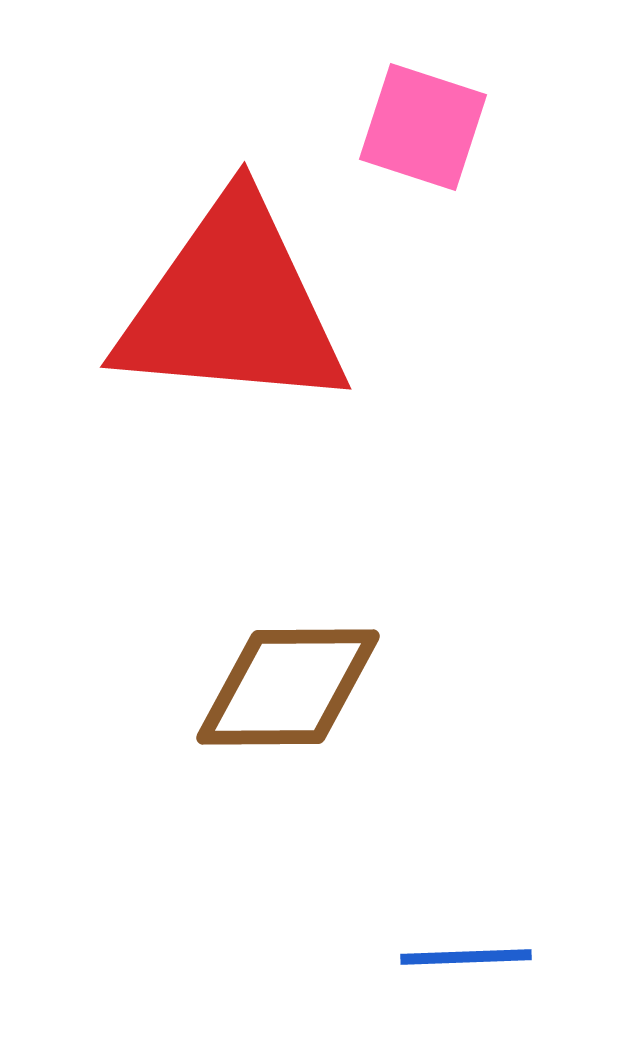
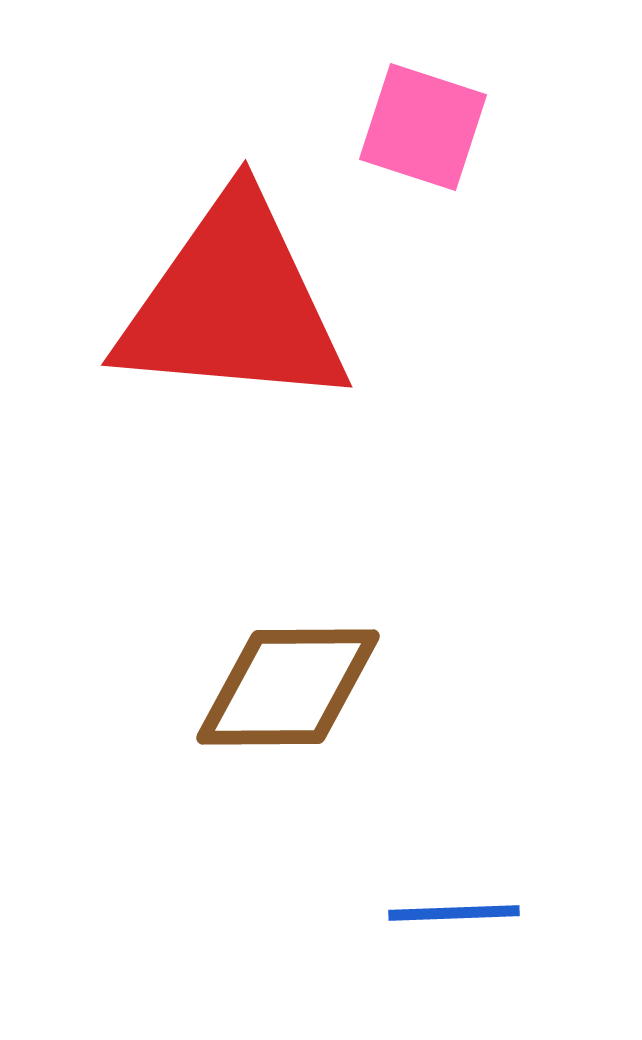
red triangle: moved 1 px right, 2 px up
blue line: moved 12 px left, 44 px up
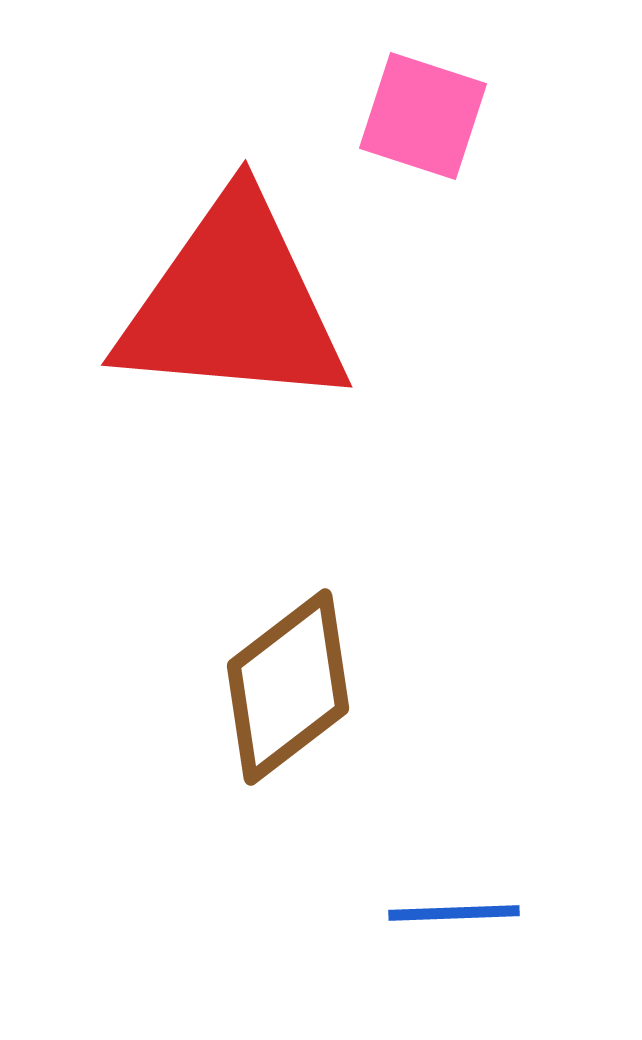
pink square: moved 11 px up
brown diamond: rotated 37 degrees counterclockwise
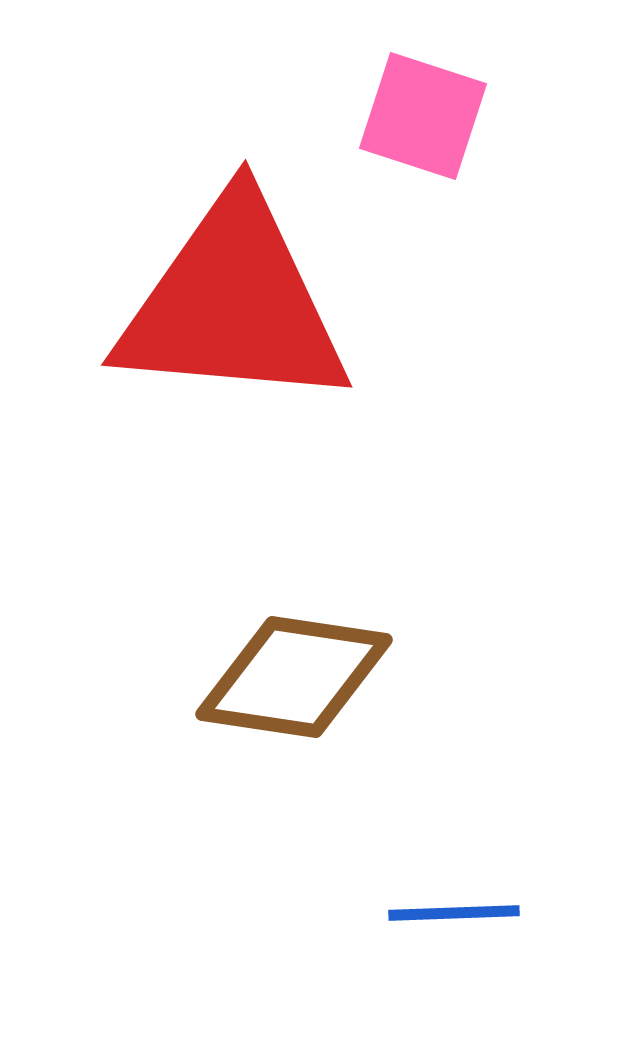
brown diamond: moved 6 px right, 10 px up; rotated 46 degrees clockwise
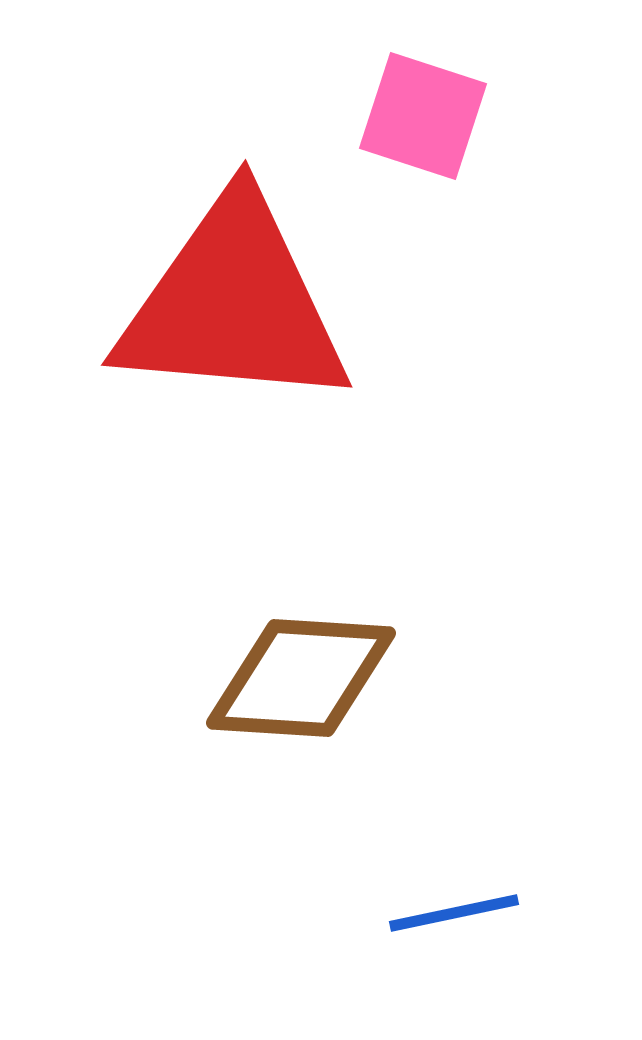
brown diamond: moved 7 px right, 1 px down; rotated 5 degrees counterclockwise
blue line: rotated 10 degrees counterclockwise
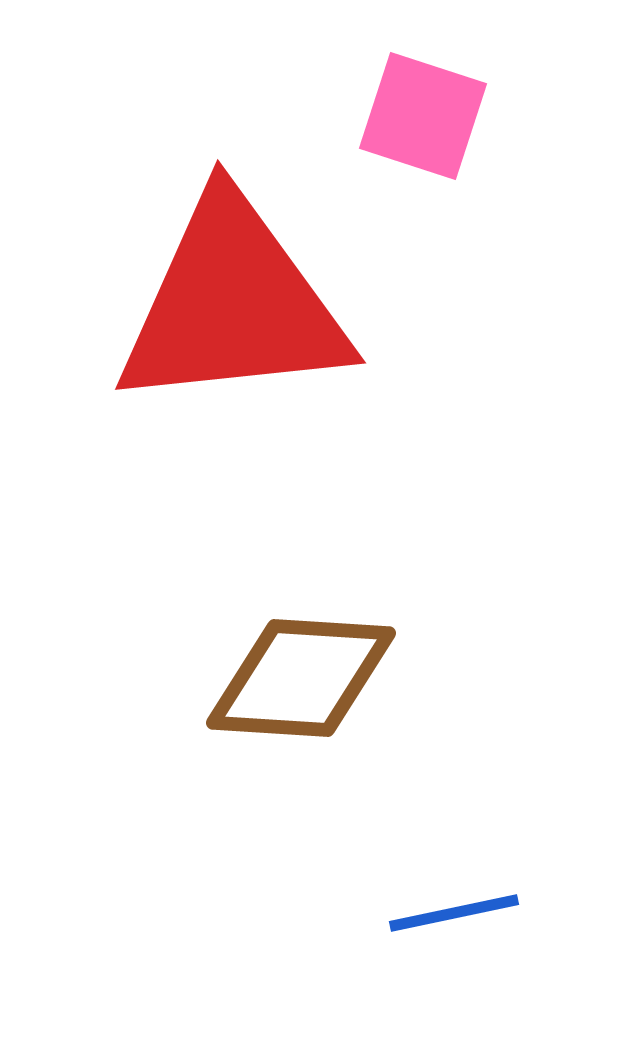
red triangle: rotated 11 degrees counterclockwise
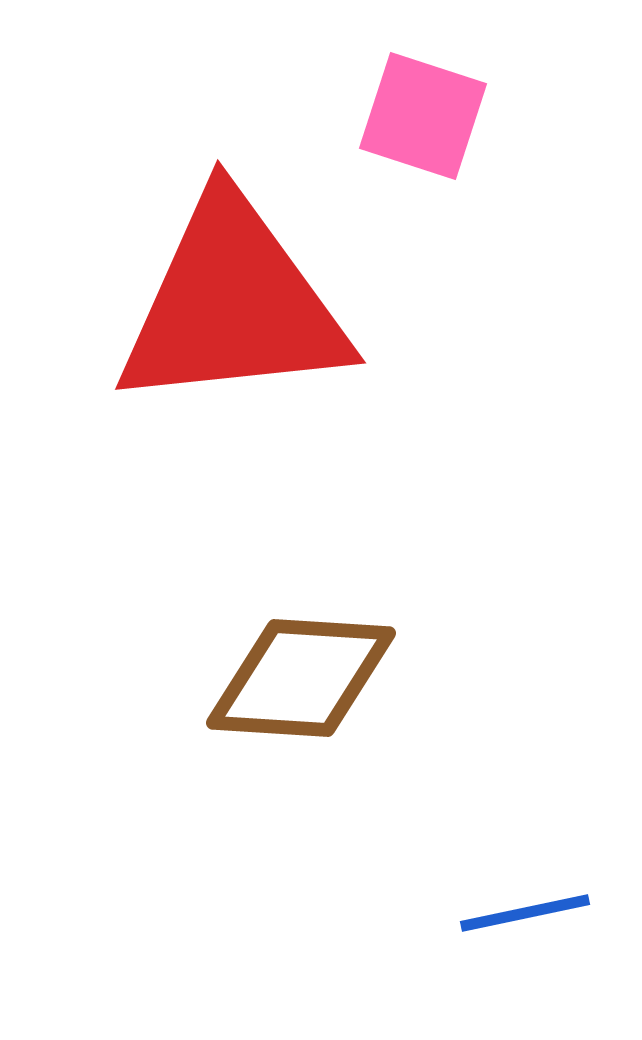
blue line: moved 71 px right
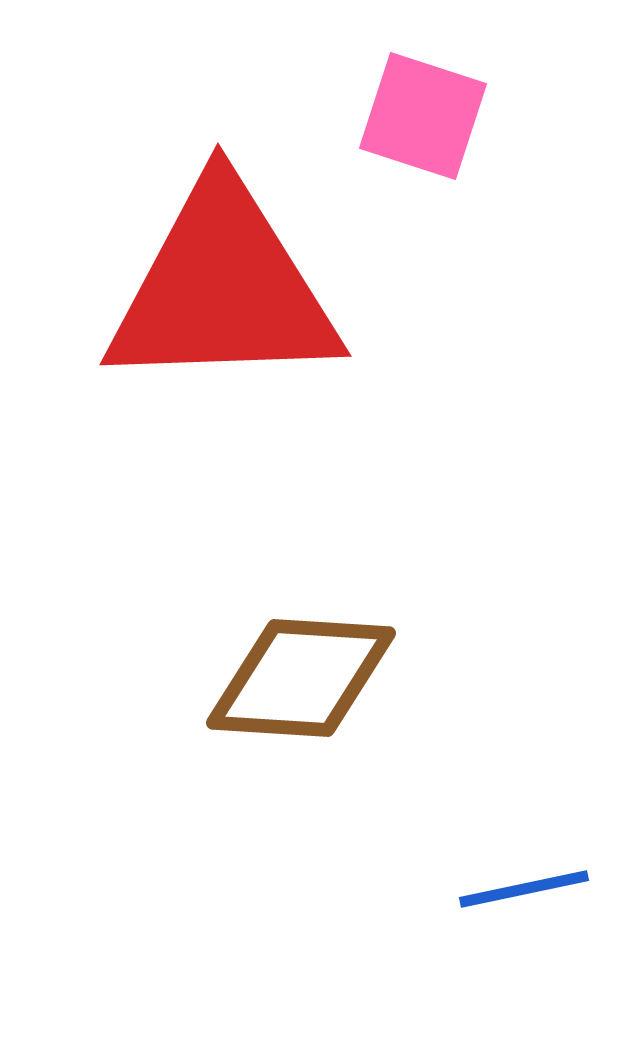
red triangle: moved 10 px left, 16 px up; rotated 4 degrees clockwise
blue line: moved 1 px left, 24 px up
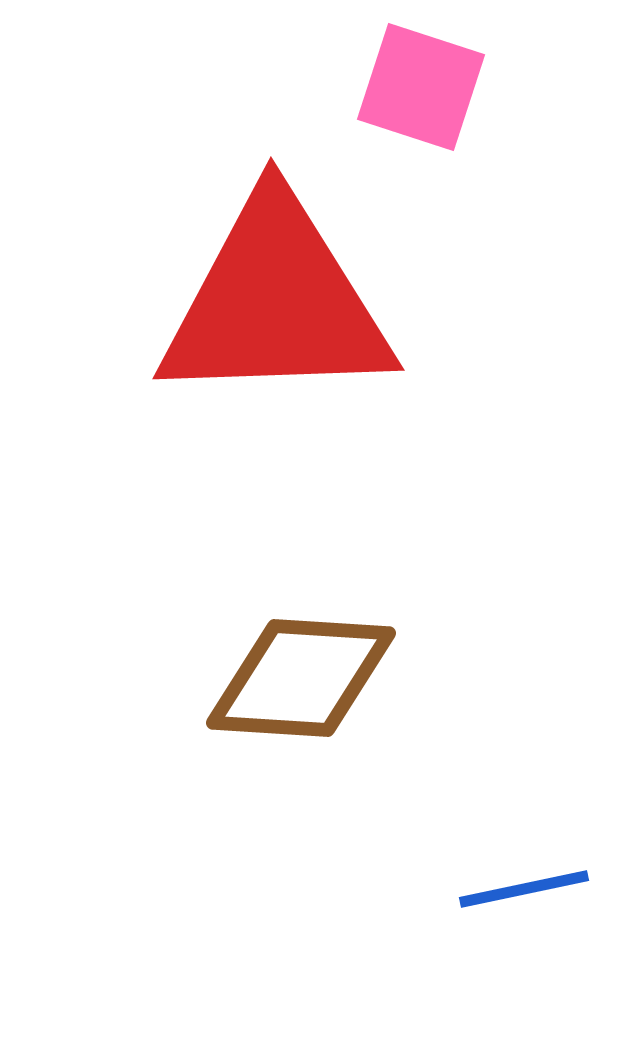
pink square: moved 2 px left, 29 px up
red triangle: moved 53 px right, 14 px down
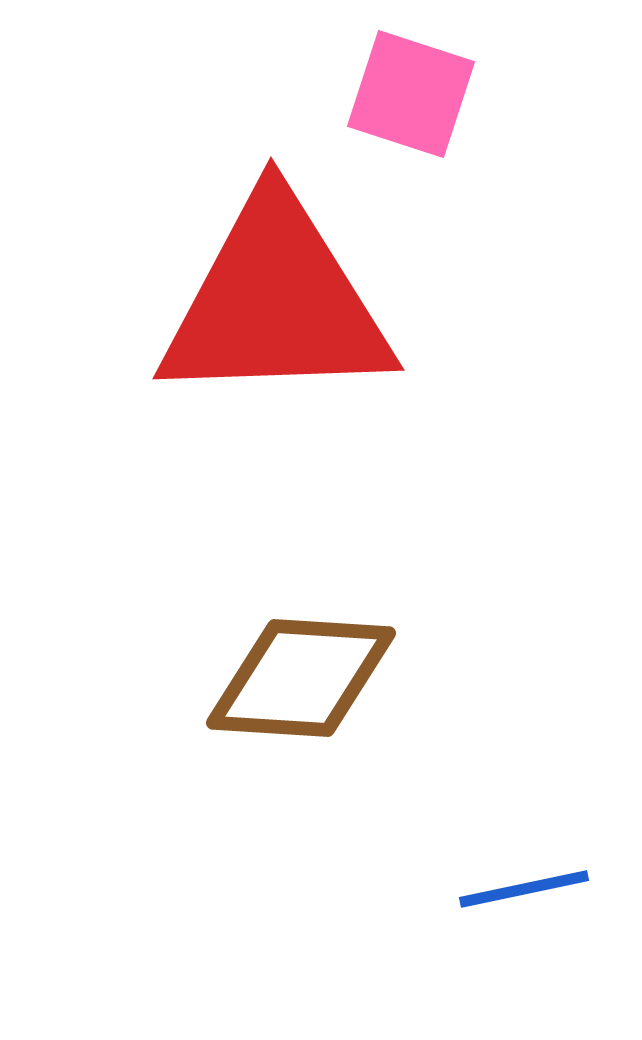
pink square: moved 10 px left, 7 px down
